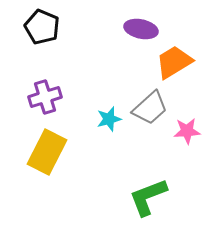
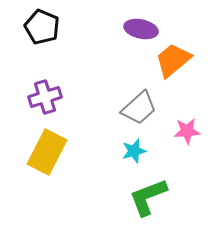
orange trapezoid: moved 1 px left, 2 px up; rotated 9 degrees counterclockwise
gray trapezoid: moved 11 px left
cyan star: moved 25 px right, 32 px down
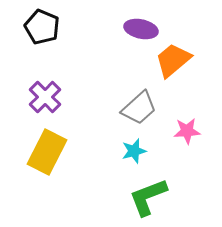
purple cross: rotated 28 degrees counterclockwise
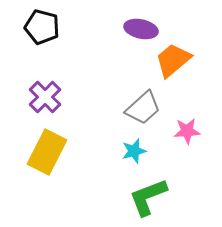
black pentagon: rotated 8 degrees counterclockwise
gray trapezoid: moved 4 px right
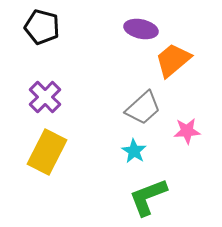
cyan star: rotated 25 degrees counterclockwise
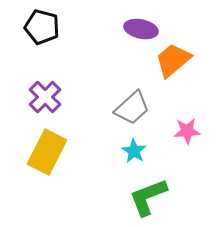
gray trapezoid: moved 11 px left
